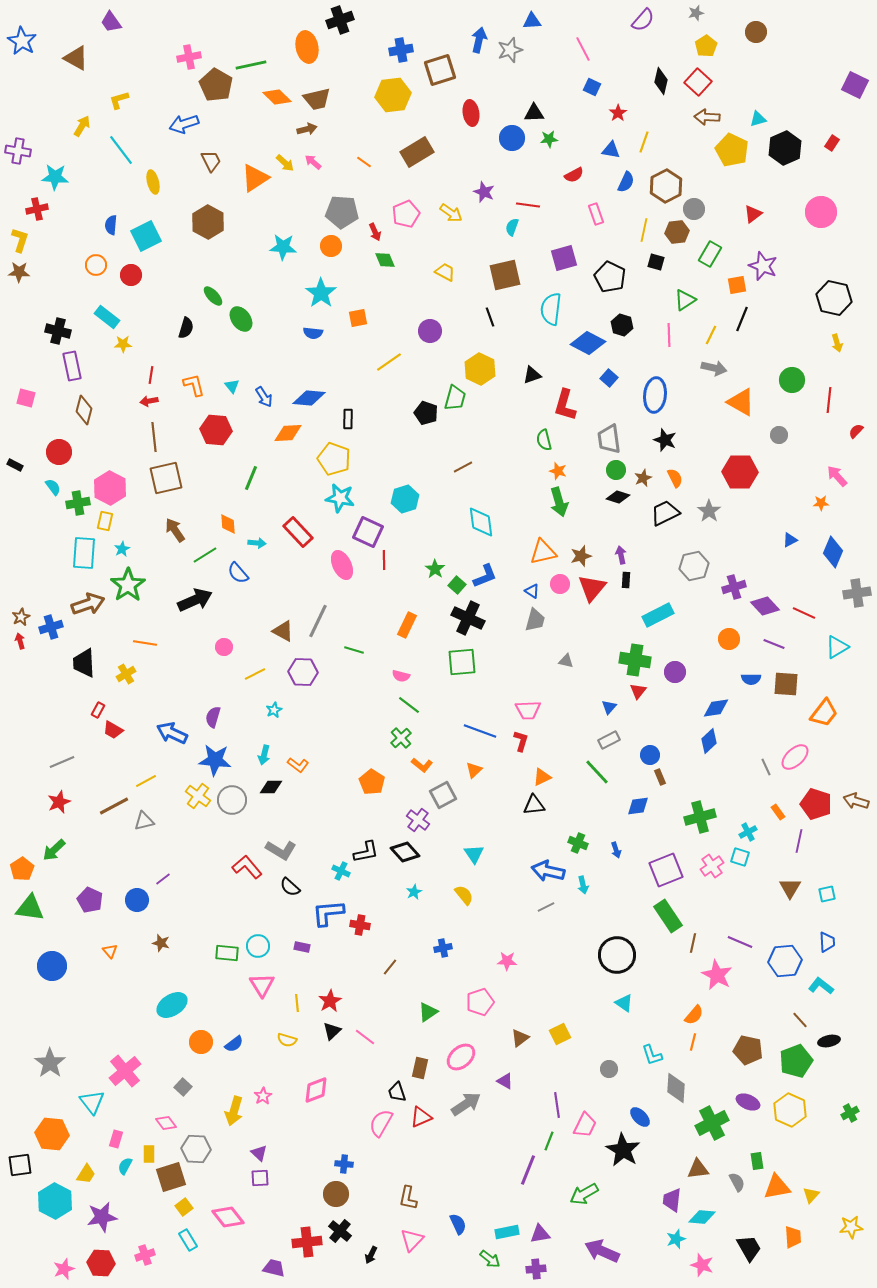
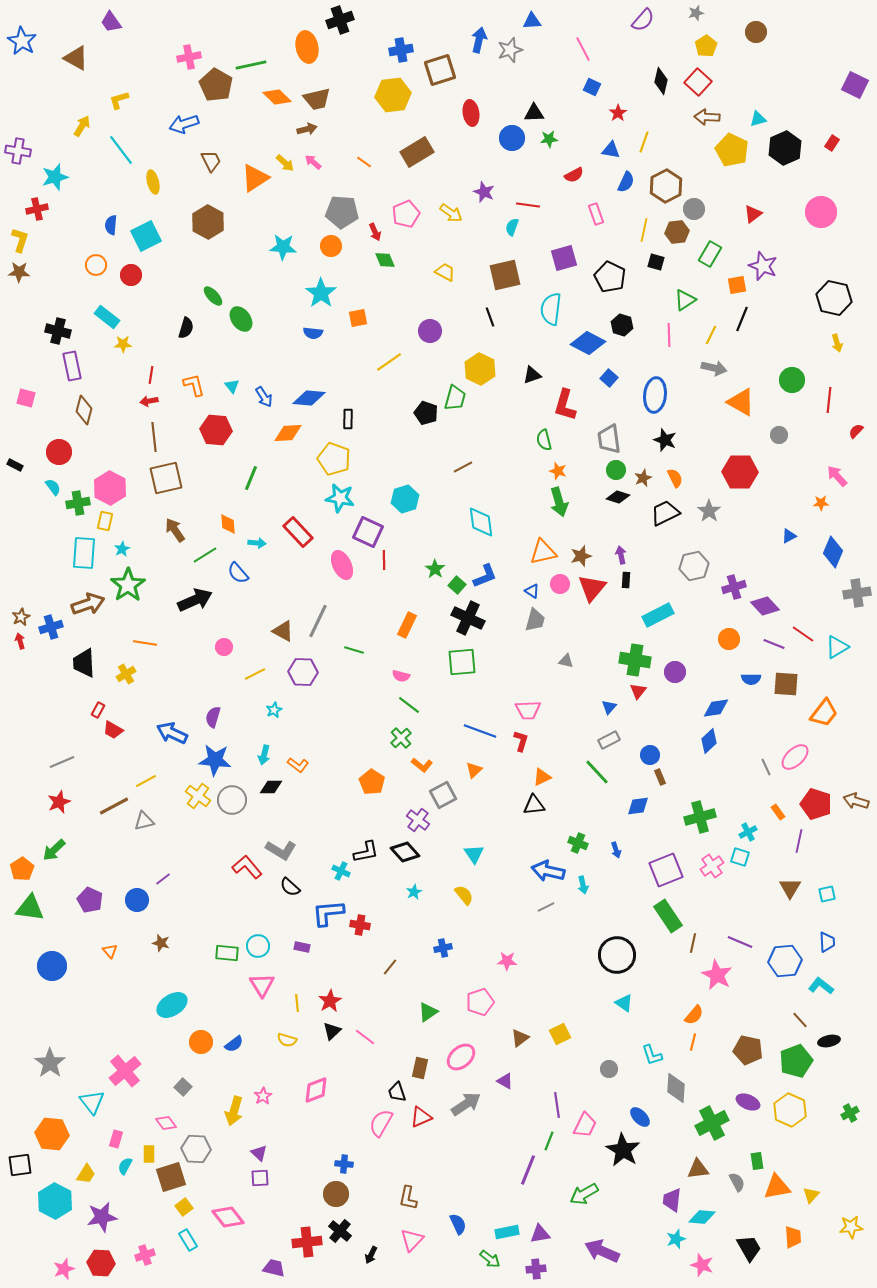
cyan star at (55, 177): rotated 20 degrees counterclockwise
blue triangle at (790, 540): moved 1 px left, 4 px up
red line at (804, 613): moved 1 px left, 21 px down; rotated 10 degrees clockwise
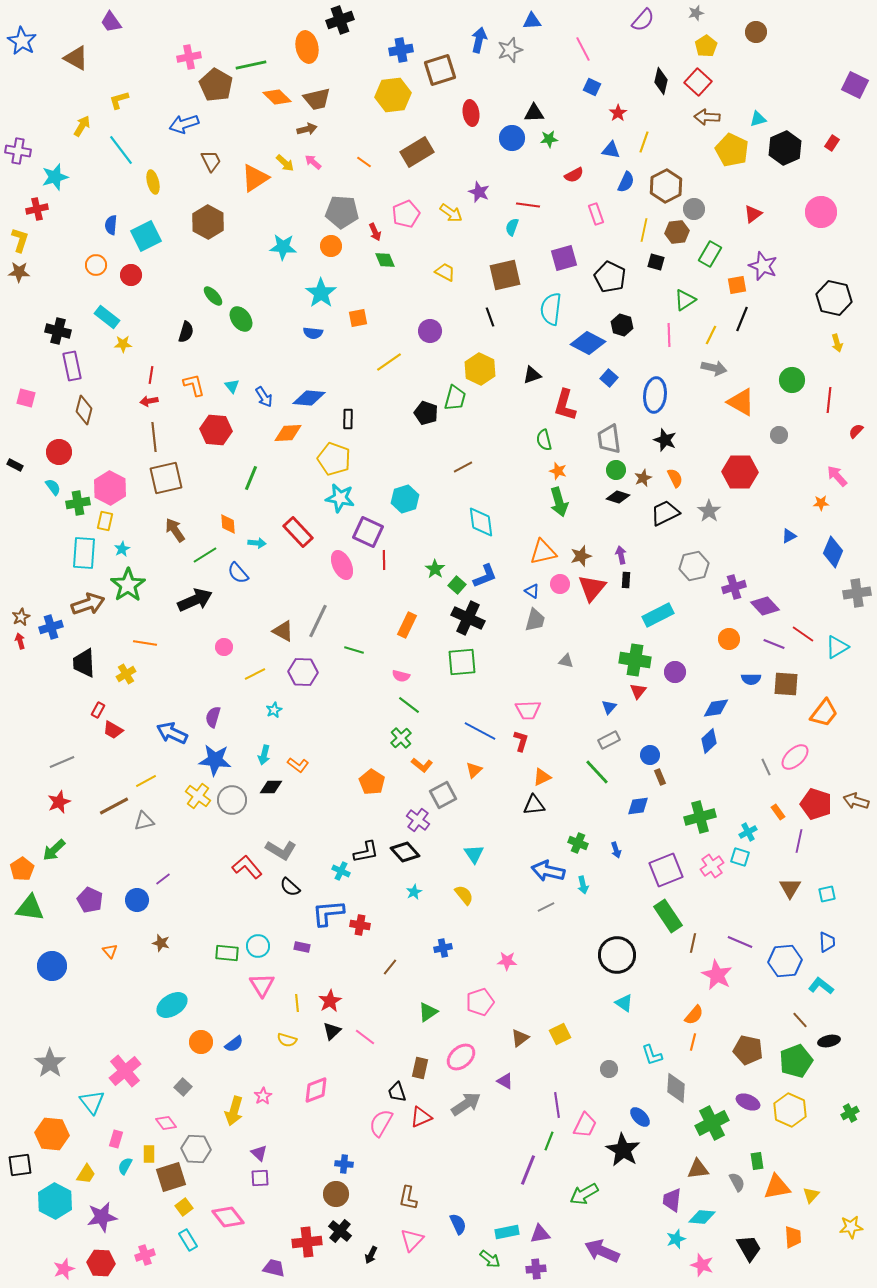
purple star at (484, 192): moved 5 px left
black semicircle at (186, 328): moved 4 px down
blue line at (480, 731): rotated 8 degrees clockwise
